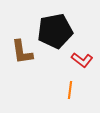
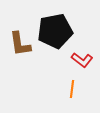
brown L-shape: moved 2 px left, 8 px up
orange line: moved 2 px right, 1 px up
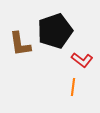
black pentagon: rotated 8 degrees counterclockwise
orange line: moved 1 px right, 2 px up
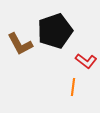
brown L-shape: rotated 20 degrees counterclockwise
red L-shape: moved 4 px right, 1 px down
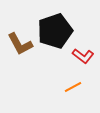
red L-shape: moved 3 px left, 5 px up
orange line: rotated 54 degrees clockwise
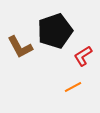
brown L-shape: moved 3 px down
red L-shape: rotated 110 degrees clockwise
